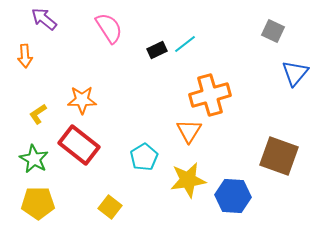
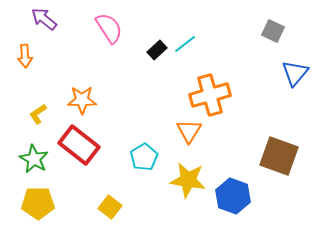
black rectangle: rotated 18 degrees counterclockwise
yellow star: rotated 18 degrees clockwise
blue hexagon: rotated 16 degrees clockwise
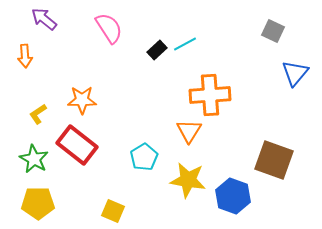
cyan line: rotated 10 degrees clockwise
orange cross: rotated 12 degrees clockwise
red rectangle: moved 2 px left
brown square: moved 5 px left, 4 px down
yellow square: moved 3 px right, 4 px down; rotated 15 degrees counterclockwise
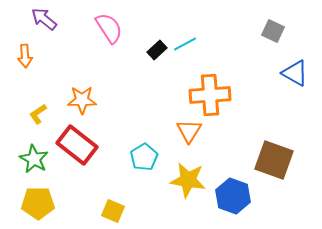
blue triangle: rotated 40 degrees counterclockwise
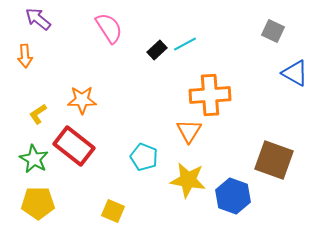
purple arrow: moved 6 px left
red rectangle: moved 3 px left, 1 px down
cyan pentagon: rotated 20 degrees counterclockwise
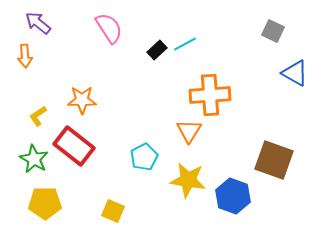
purple arrow: moved 4 px down
yellow L-shape: moved 2 px down
cyan pentagon: rotated 24 degrees clockwise
yellow pentagon: moved 7 px right
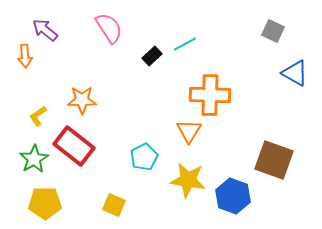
purple arrow: moved 7 px right, 7 px down
black rectangle: moved 5 px left, 6 px down
orange cross: rotated 6 degrees clockwise
green star: rotated 12 degrees clockwise
yellow square: moved 1 px right, 6 px up
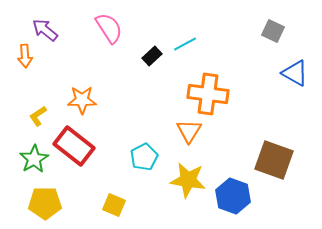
orange cross: moved 2 px left, 1 px up; rotated 6 degrees clockwise
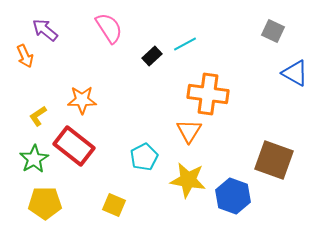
orange arrow: rotated 20 degrees counterclockwise
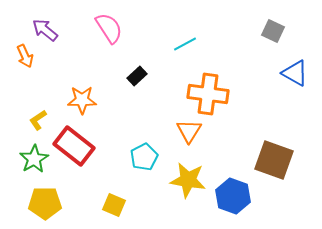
black rectangle: moved 15 px left, 20 px down
yellow L-shape: moved 4 px down
